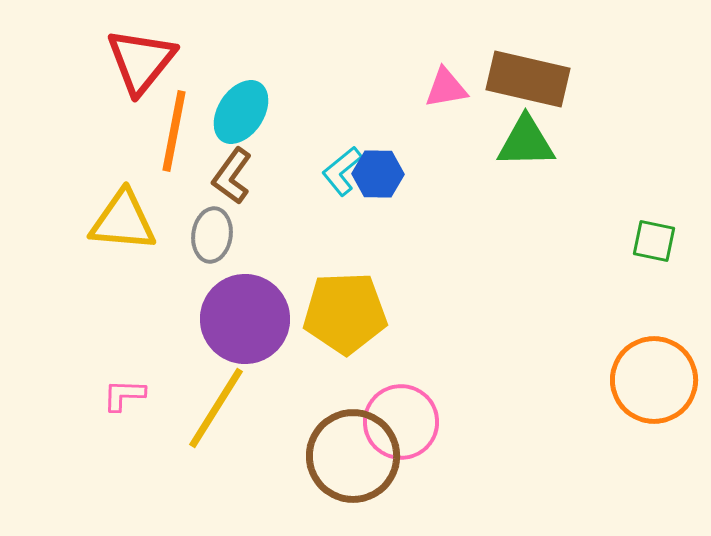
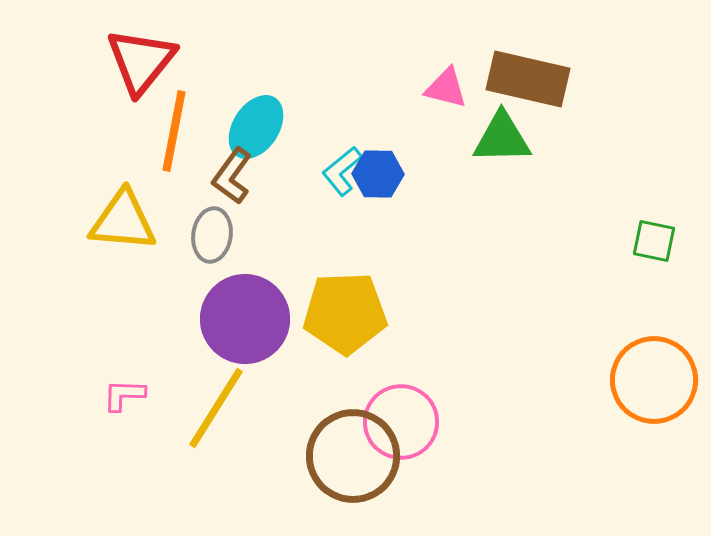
pink triangle: rotated 24 degrees clockwise
cyan ellipse: moved 15 px right, 15 px down
green triangle: moved 24 px left, 4 px up
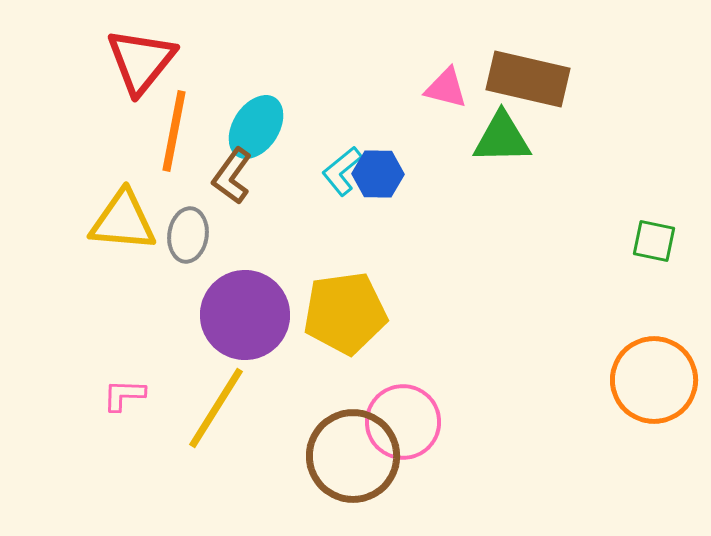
gray ellipse: moved 24 px left
yellow pentagon: rotated 6 degrees counterclockwise
purple circle: moved 4 px up
pink circle: moved 2 px right
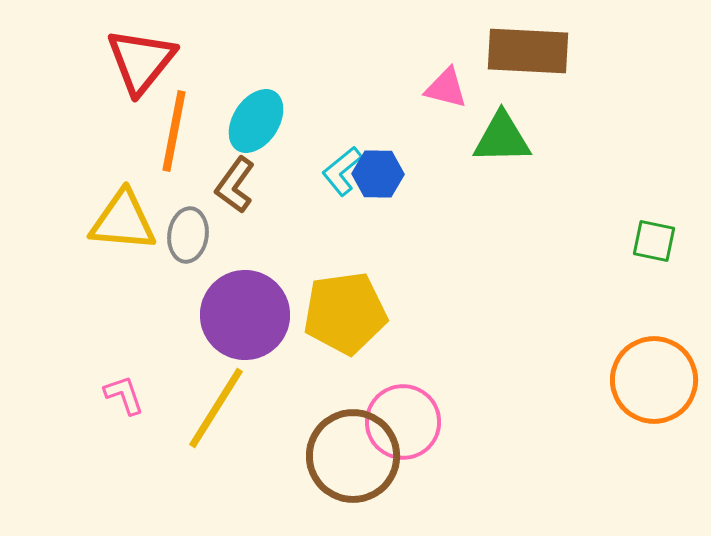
brown rectangle: moved 28 px up; rotated 10 degrees counterclockwise
cyan ellipse: moved 6 px up
brown L-shape: moved 3 px right, 9 px down
pink L-shape: rotated 69 degrees clockwise
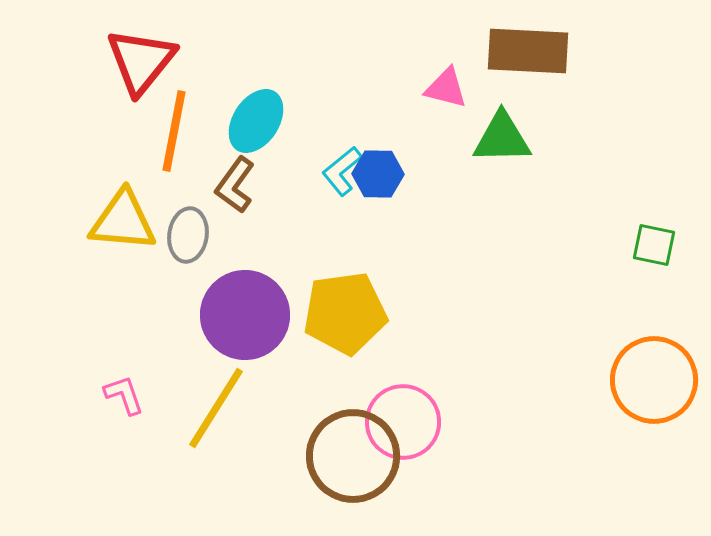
green square: moved 4 px down
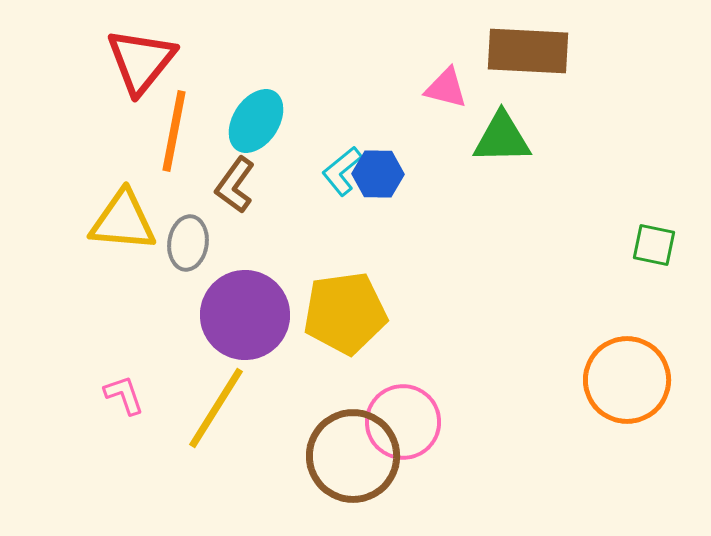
gray ellipse: moved 8 px down
orange circle: moved 27 px left
